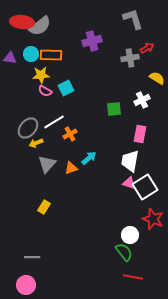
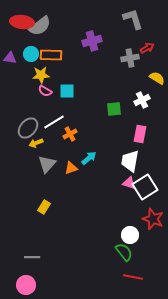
cyan square: moved 1 px right, 3 px down; rotated 28 degrees clockwise
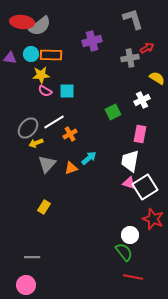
green square: moved 1 px left, 3 px down; rotated 21 degrees counterclockwise
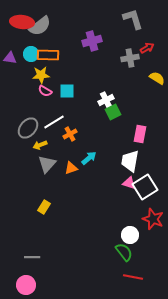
orange rectangle: moved 3 px left
white cross: moved 36 px left
yellow arrow: moved 4 px right, 2 px down
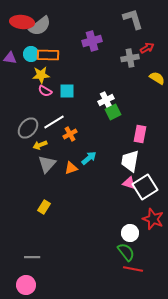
white circle: moved 2 px up
green semicircle: moved 2 px right
red line: moved 8 px up
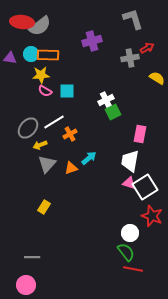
red star: moved 1 px left, 3 px up
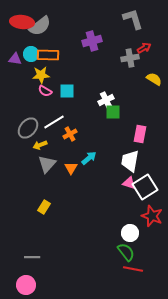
red arrow: moved 3 px left
purple triangle: moved 5 px right, 1 px down
yellow semicircle: moved 3 px left, 1 px down
green square: rotated 28 degrees clockwise
orange triangle: rotated 40 degrees counterclockwise
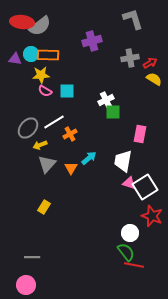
red arrow: moved 6 px right, 15 px down
white trapezoid: moved 7 px left
red line: moved 1 px right, 4 px up
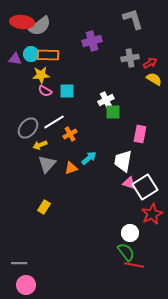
orange triangle: rotated 40 degrees clockwise
red star: moved 2 px up; rotated 25 degrees clockwise
gray line: moved 13 px left, 6 px down
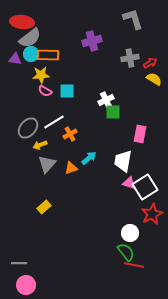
gray semicircle: moved 10 px left, 12 px down
yellow rectangle: rotated 16 degrees clockwise
